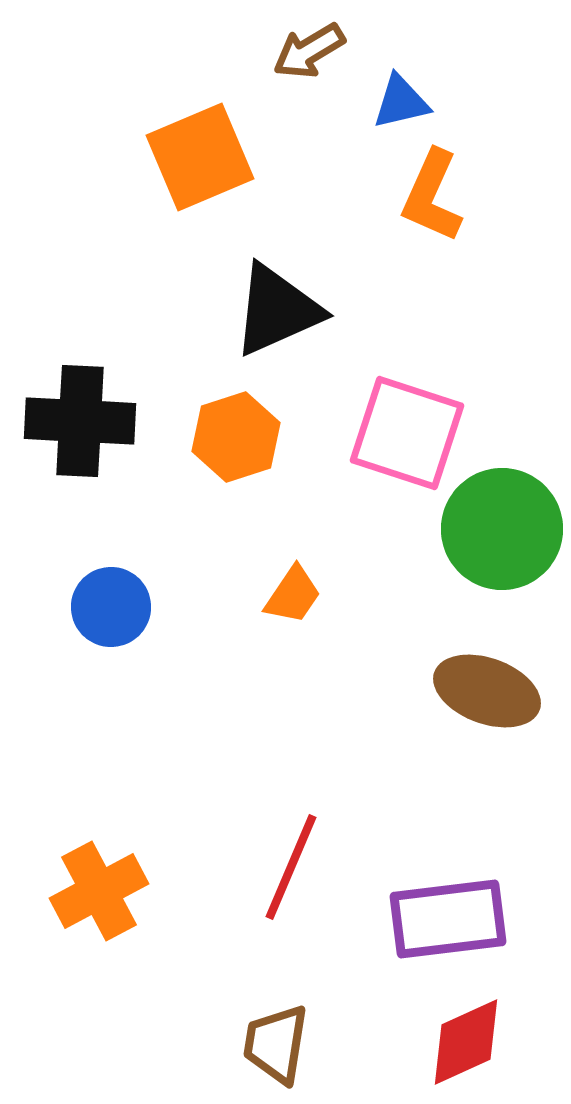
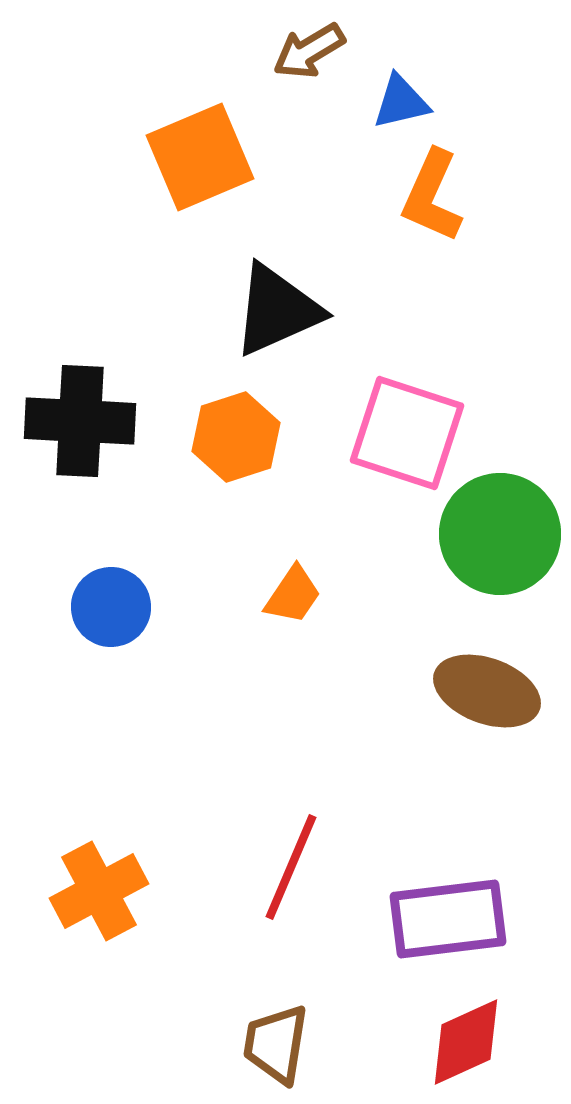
green circle: moved 2 px left, 5 px down
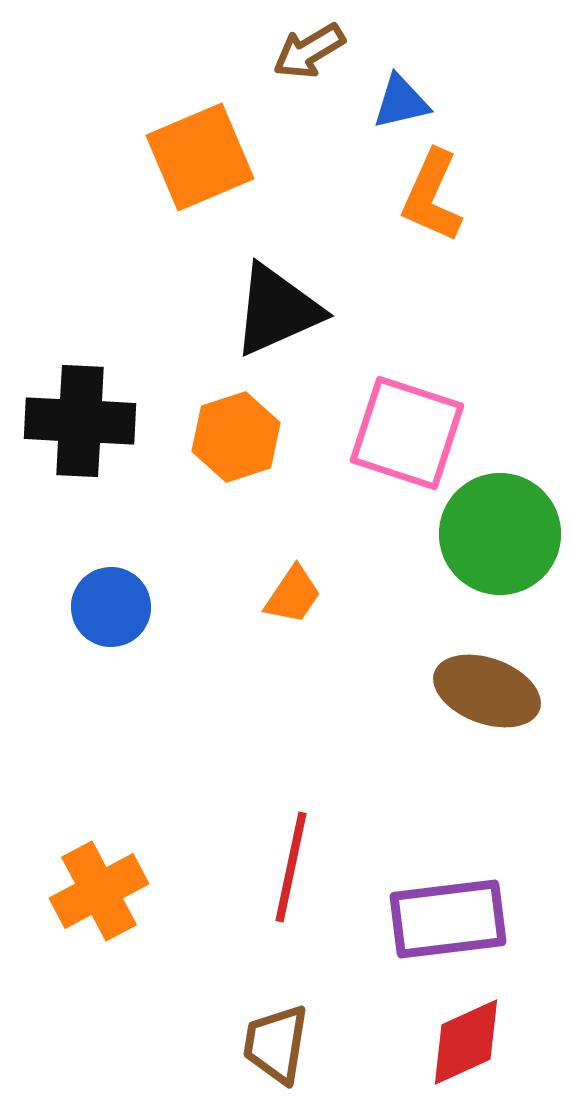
red line: rotated 11 degrees counterclockwise
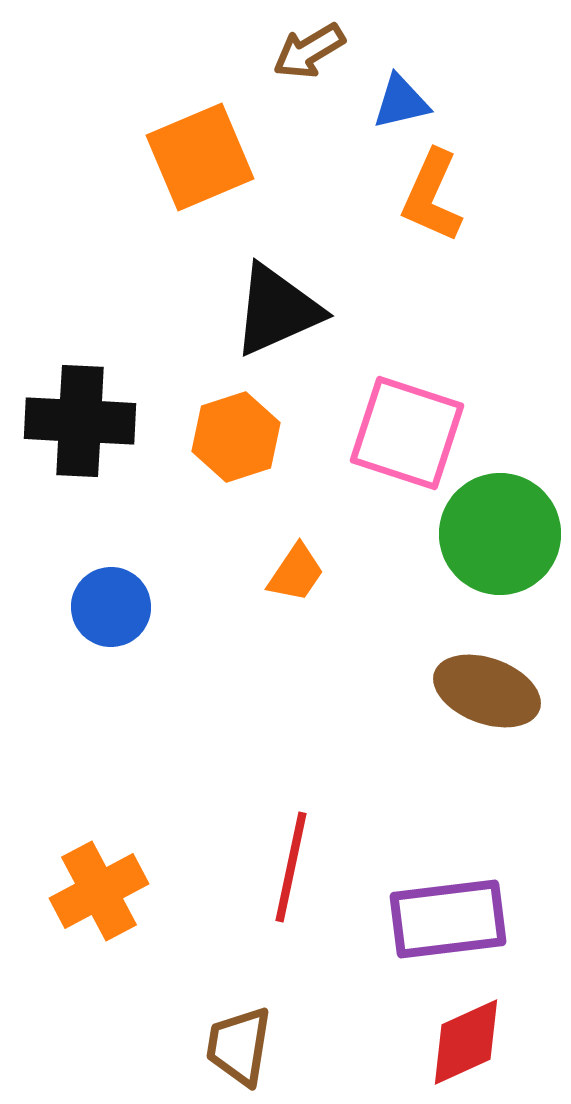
orange trapezoid: moved 3 px right, 22 px up
brown trapezoid: moved 37 px left, 2 px down
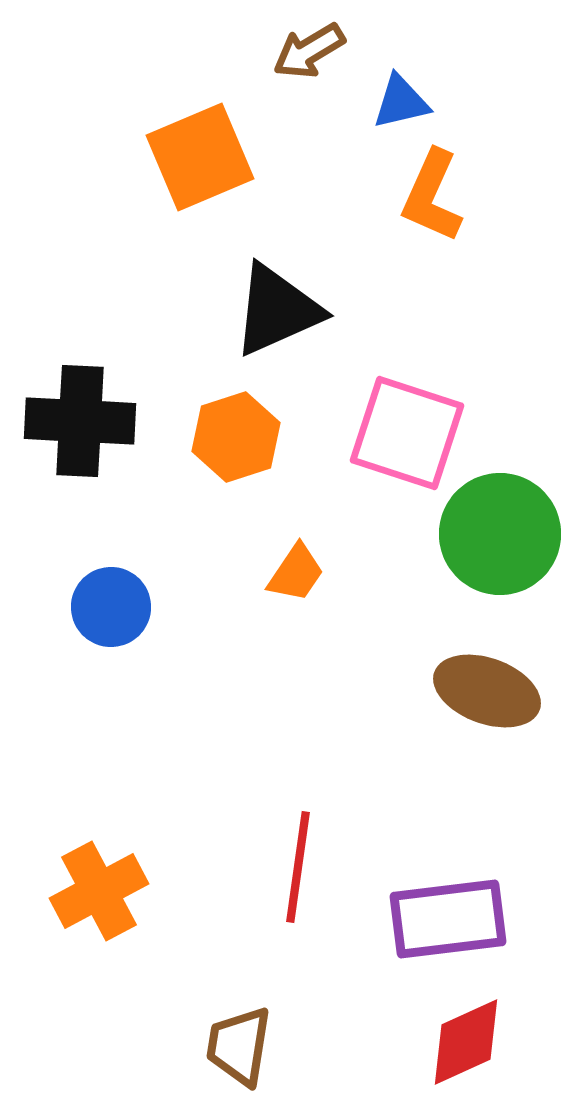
red line: moved 7 px right; rotated 4 degrees counterclockwise
